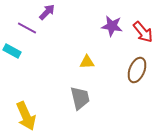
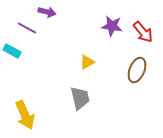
purple arrow: rotated 60 degrees clockwise
yellow triangle: rotated 28 degrees counterclockwise
yellow arrow: moved 1 px left, 1 px up
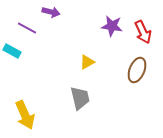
purple arrow: moved 4 px right
red arrow: rotated 15 degrees clockwise
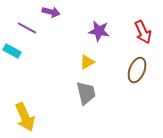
purple star: moved 13 px left, 5 px down
gray trapezoid: moved 6 px right, 5 px up
yellow arrow: moved 2 px down
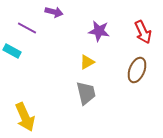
purple arrow: moved 3 px right
